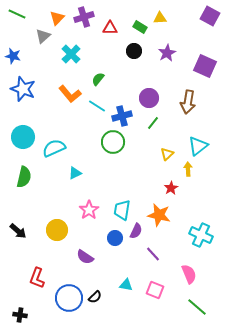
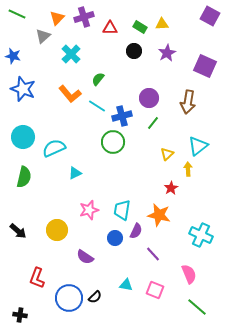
yellow triangle at (160, 18): moved 2 px right, 6 px down
pink star at (89, 210): rotated 18 degrees clockwise
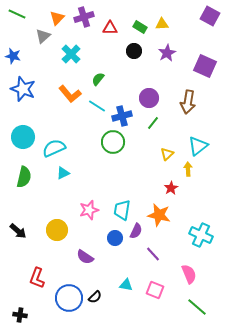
cyan triangle at (75, 173): moved 12 px left
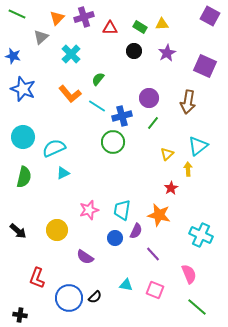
gray triangle at (43, 36): moved 2 px left, 1 px down
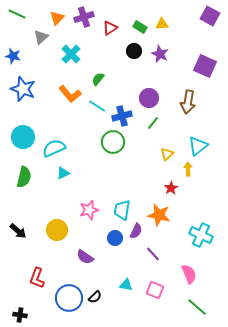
red triangle at (110, 28): rotated 35 degrees counterclockwise
purple star at (167, 53): moved 7 px left, 1 px down; rotated 18 degrees counterclockwise
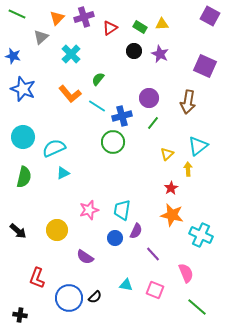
orange star at (159, 215): moved 13 px right
pink semicircle at (189, 274): moved 3 px left, 1 px up
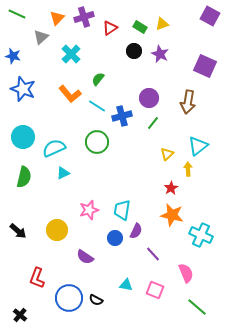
yellow triangle at (162, 24): rotated 16 degrees counterclockwise
green circle at (113, 142): moved 16 px left
black semicircle at (95, 297): moved 1 px right, 3 px down; rotated 72 degrees clockwise
black cross at (20, 315): rotated 32 degrees clockwise
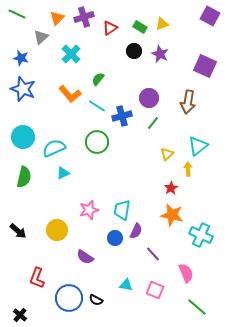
blue star at (13, 56): moved 8 px right, 2 px down
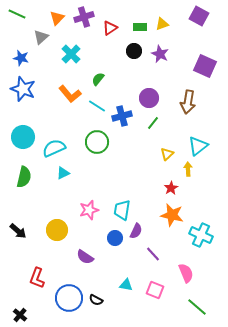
purple square at (210, 16): moved 11 px left
green rectangle at (140, 27): rotated 32 degrees counterclockwise
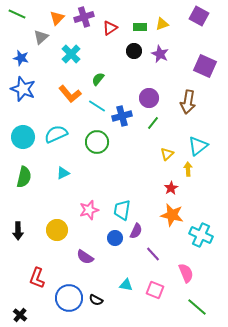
cyan semicircle at (54, 148): moved 2 px right, 14 px up
black arrow at (18, 231): rotated 48 degrees clockwise
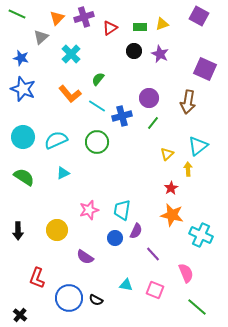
purple square at (205, 66): moved 3 px down
cyan semicircle at (56, 134): moved 6 px down
green semicircle at (24, 177): rotated 70 degrees counterclockwise
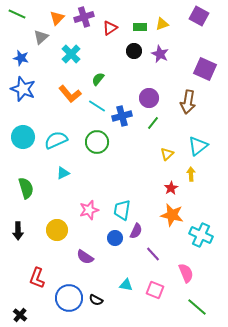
yellow arrow at (188, 169): moved 3 px right, 5 px down
green semicircle at (24, 177): moved 2 px right, 11 px down; rotated 40 degrees clockwise
